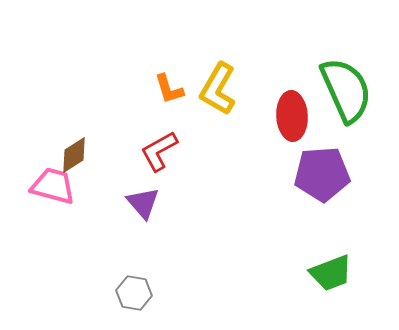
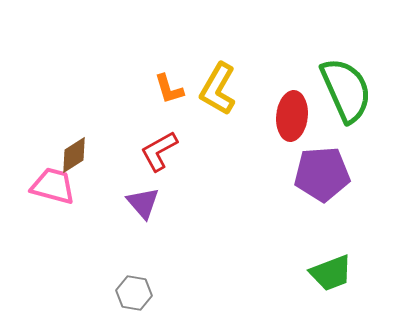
red ellipse: rotated 9 degrees clockwise
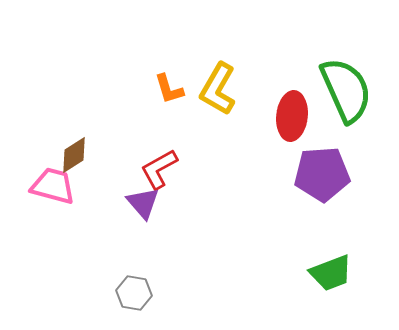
red L-shape: moved 18 px down
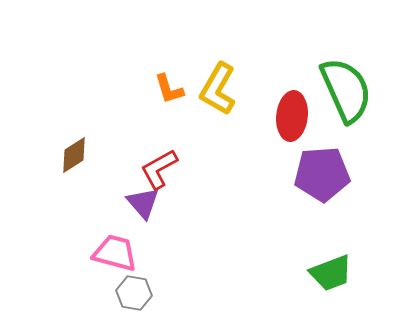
pink trapezoid: moved 62 px right, 67 px down
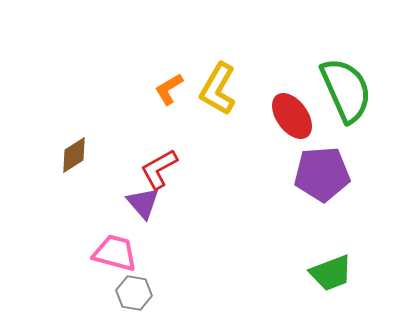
orange L-shape: rotated 76 degrees clockwise
red ellipse: rotated 42 degrees counterclockwise
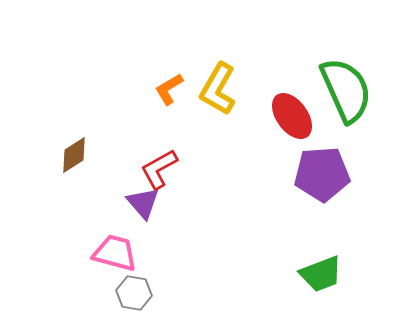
green trapezoid: moved 10 px left, 1 px down
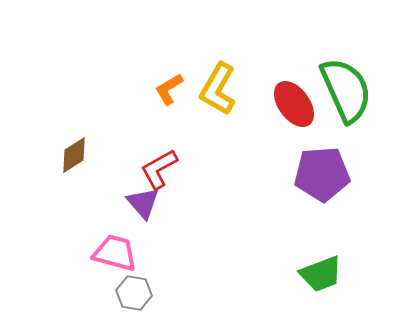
red ellipse: moved 2 px right, 12 px up
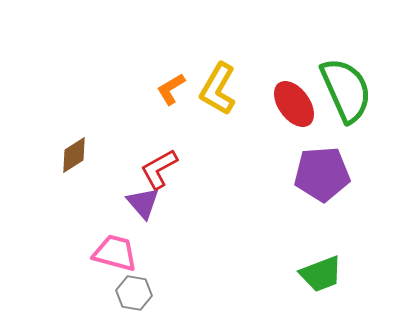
orange L-shape: moved 2 px right
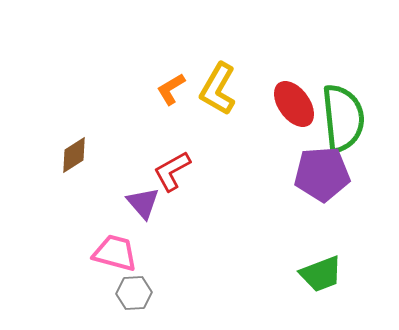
green semicircle: moved 3 px left, 28 px down; rotated 18 degrees clockwise
red L-shape: moved 13 px right, 2 px down
gray hexagon: rotated 12 degrees counterclockwise
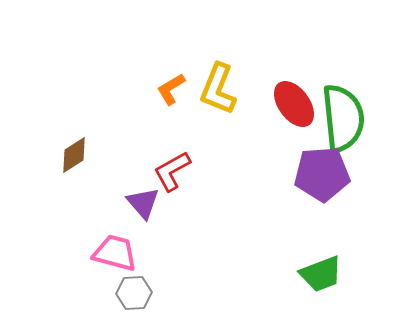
yellow L-shape: rotated 8 degrees counterclockwise
